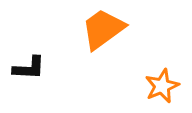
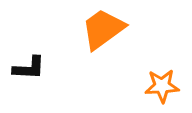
orange star: rotated 20 degrees clockwise
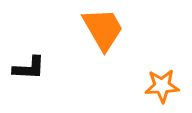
orange trapezoid: rotated 96 degrees clockwise
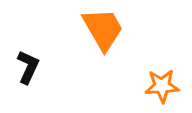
black L-shape: moved 1 px left, 1 px up; rotated 68 degrees counterclockwise
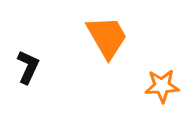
orange trapezoid: moved 4 px right, 8 px down
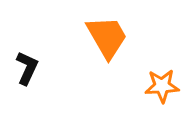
black L-shape: moved 1 px left, 1 px down
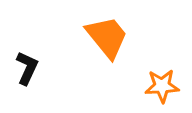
orange trapezoid: rotated 9 degrees counterclockwise
